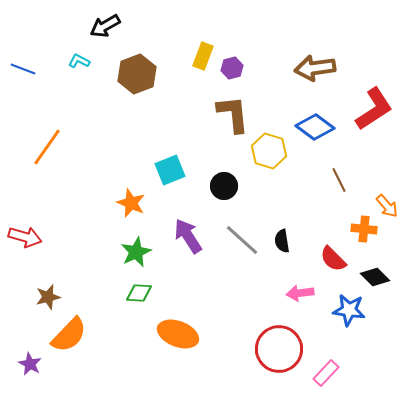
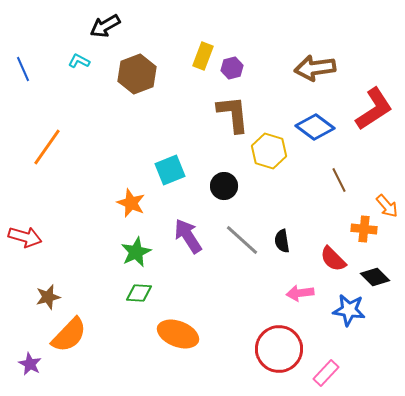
blue line: rotated 45 degrees clockwise
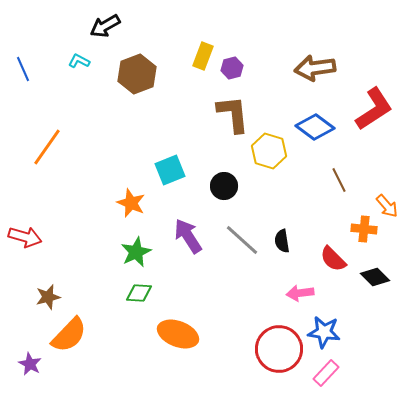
blue star: moved 25 px left, 22 px down
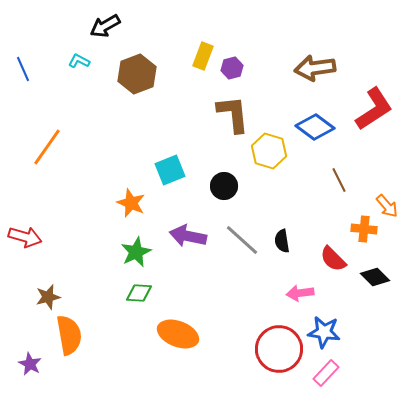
purple arrow: rotated 45 degrees counterclockwise
orange semicircle: rotated 54 degrees counterclockwise
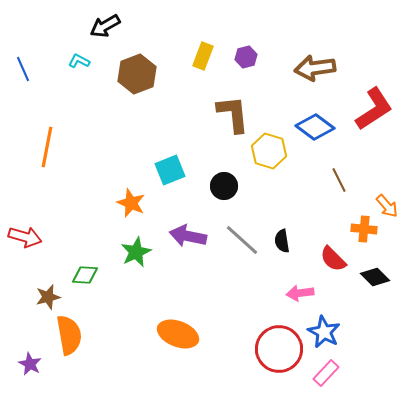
purple hexagon: moved 14 px right, 11 px up
orange line: rotated 24 degrees counterclockwise
green diamond: moved 54 px left, 18 px up
blue star: rotated 20 degrees clockwise
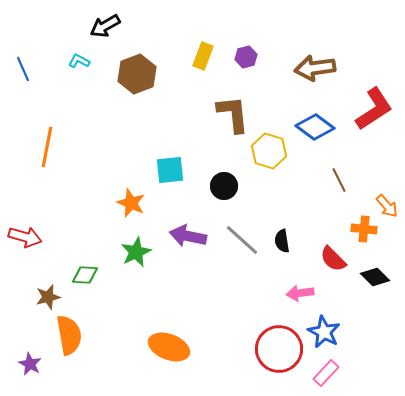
cyan square: rotated 16 degrees clockwise
orange ellipse: moved 9 px left, 13 px down
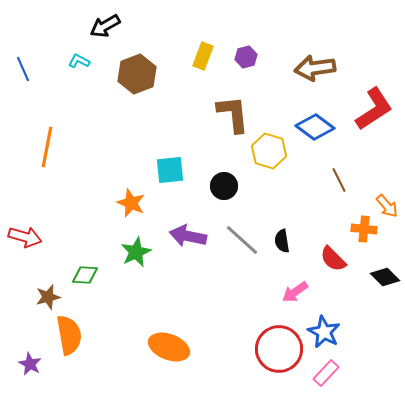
black diamond: moved 10 px right
pink arrow: moved 5 px left, 1 px up; rotated 28 degrees counterclockwise
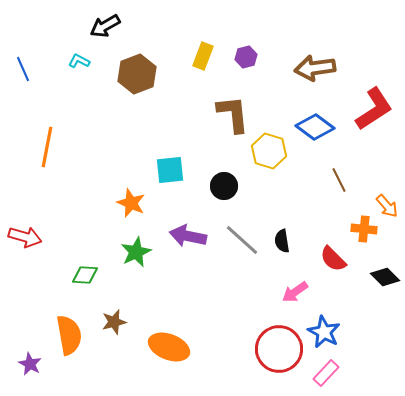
brown star: moved 66 px right, 25 px down
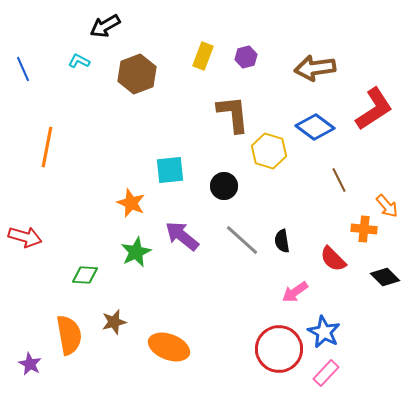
purple arrow: moved 6 px left; rotated 27 degrees clockwise
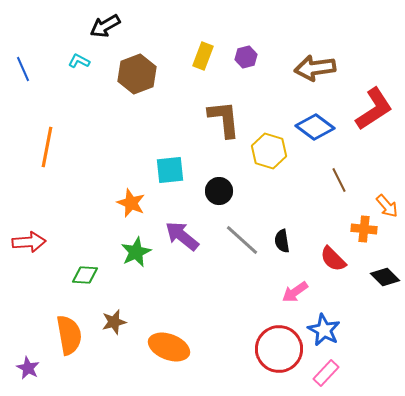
brown L-shape: moved 9 px left, 5 px down
black circle: moved 5 px left, 5 px down
red arrow: moved 4 px right, 5 px down; rotated 20 degrees counterclockwise
blue star: moved 2 px up
purple star: moved 2 px left, 4 px down
